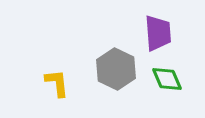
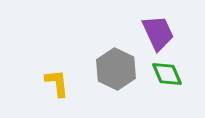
purple trapezoid: rotated 21 degrees counterclockwise
green diamond: moved 5 px up
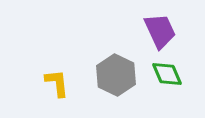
purple trapezoid: moved 2 px right, 2 px up
gray hexagon: moved 6 px down
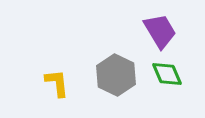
purple trapezoid: rotated 6 degrees counterclockwise
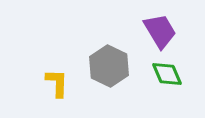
gray hexagon: moved 7 px left, 9 px up
yellow L-shape: rotated 8 degrees clockwise
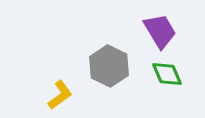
yellow L-shape: moved 3 px right, 12 px down; rotated 52 degrees clockwise
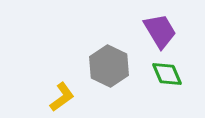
yellow L-shape: moved 2 px right, 2 px down
